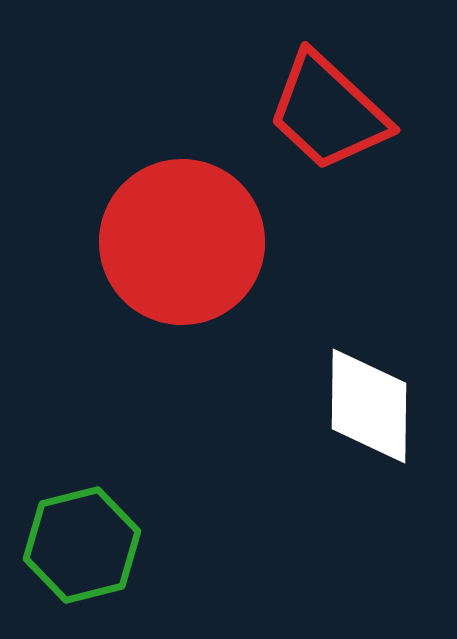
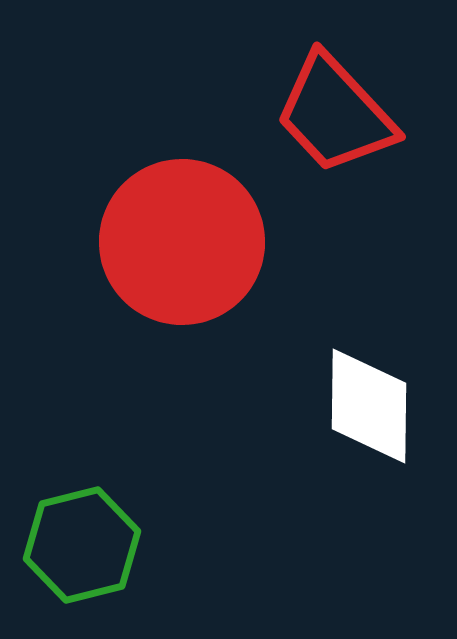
red trapezoid: moved 7 px right, 2 px down; rotated 4 degrees clockwise
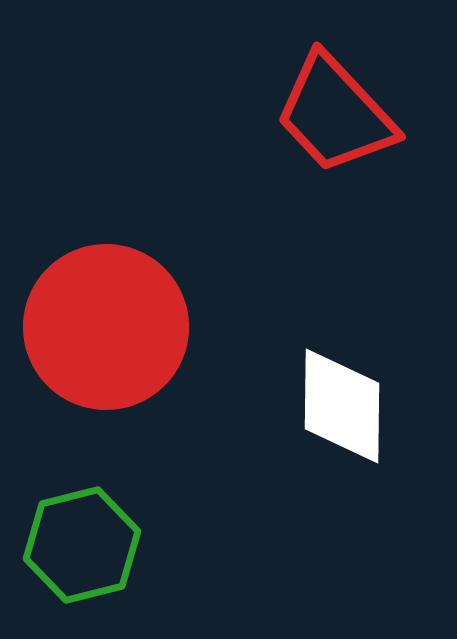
red circle: moved 76 px left, 85 px down
white diamond: moved 27 px left
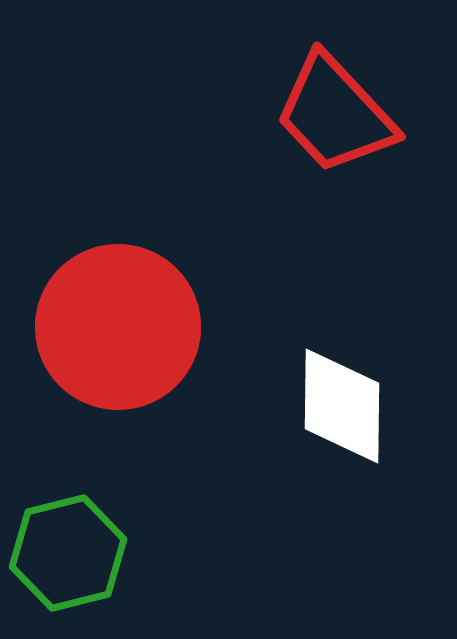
red circle: moved 12 px right
green hexagon: moved 14 px left, 8 px down
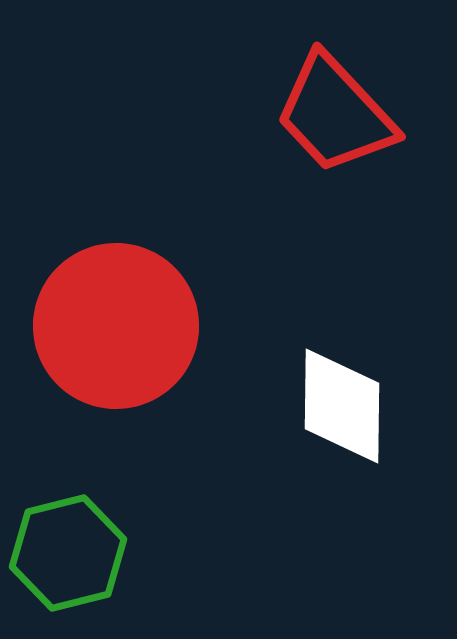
red circle: moved 2 px left, 1 px up
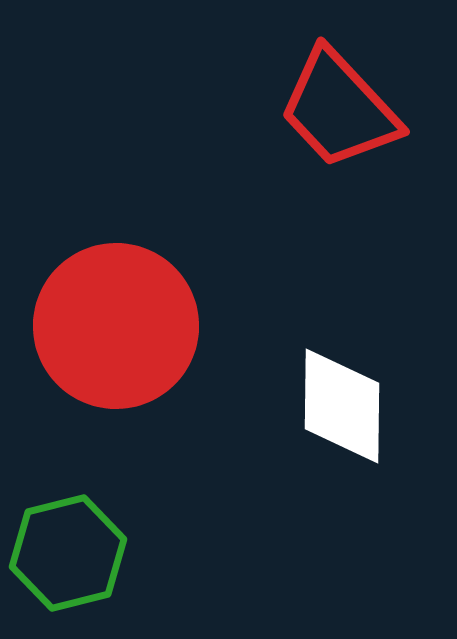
red trapezoid: moved 4 px right, 5 px up
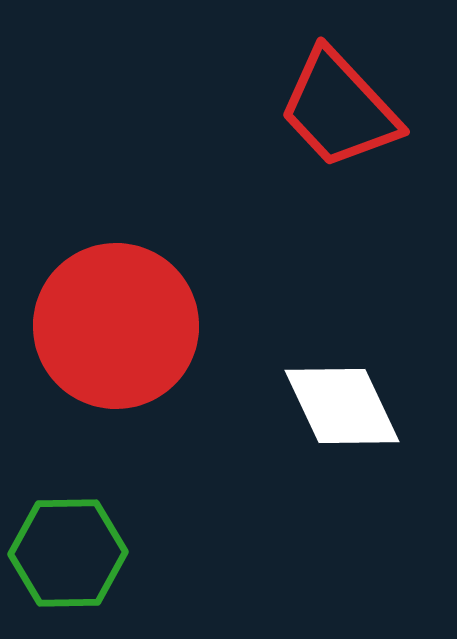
white diamond: rotated 26 degrees counterclockwise
green hexagon: rotated 13 degrees clockwise
